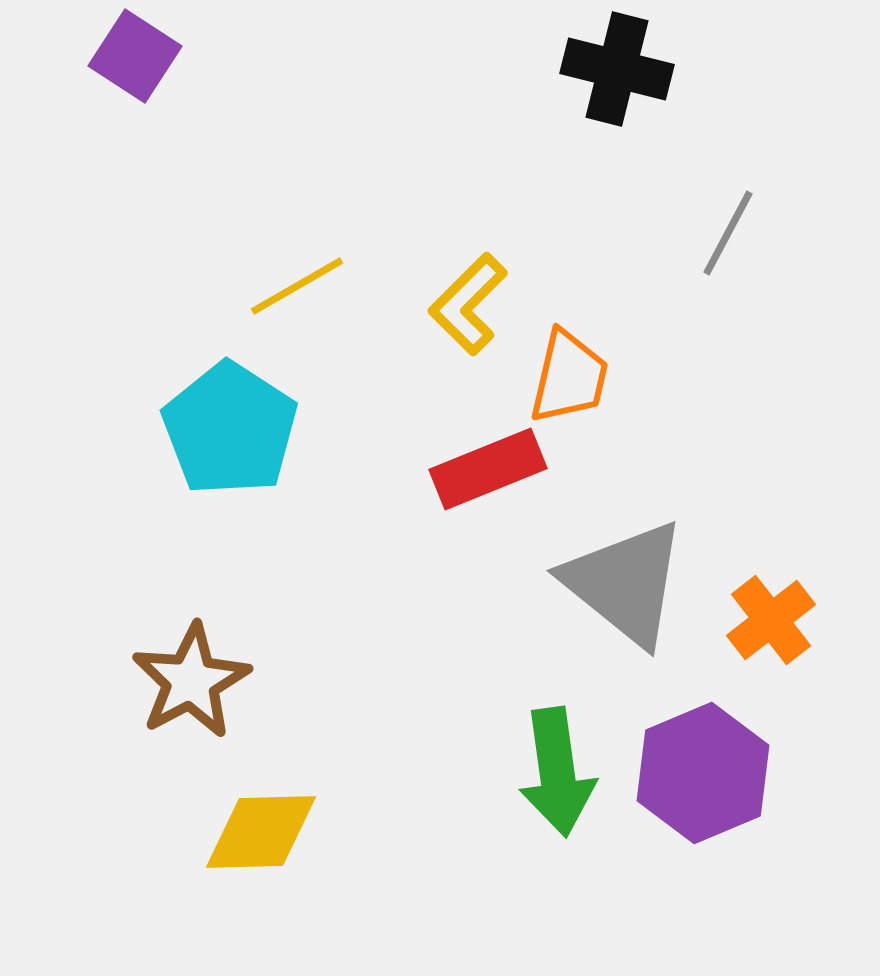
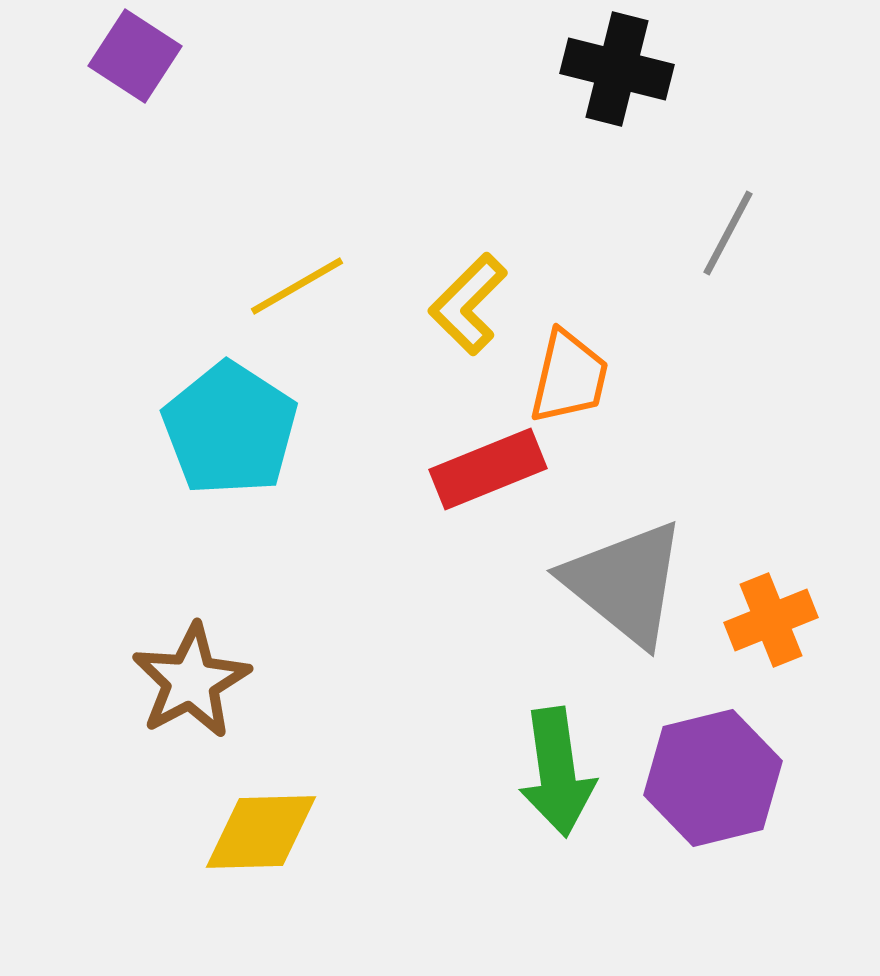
orange cross: rotated 16 degrees clockwise
purple hexagon: moved 10 px right, 5 px down; rotated 9 degrees clockwise
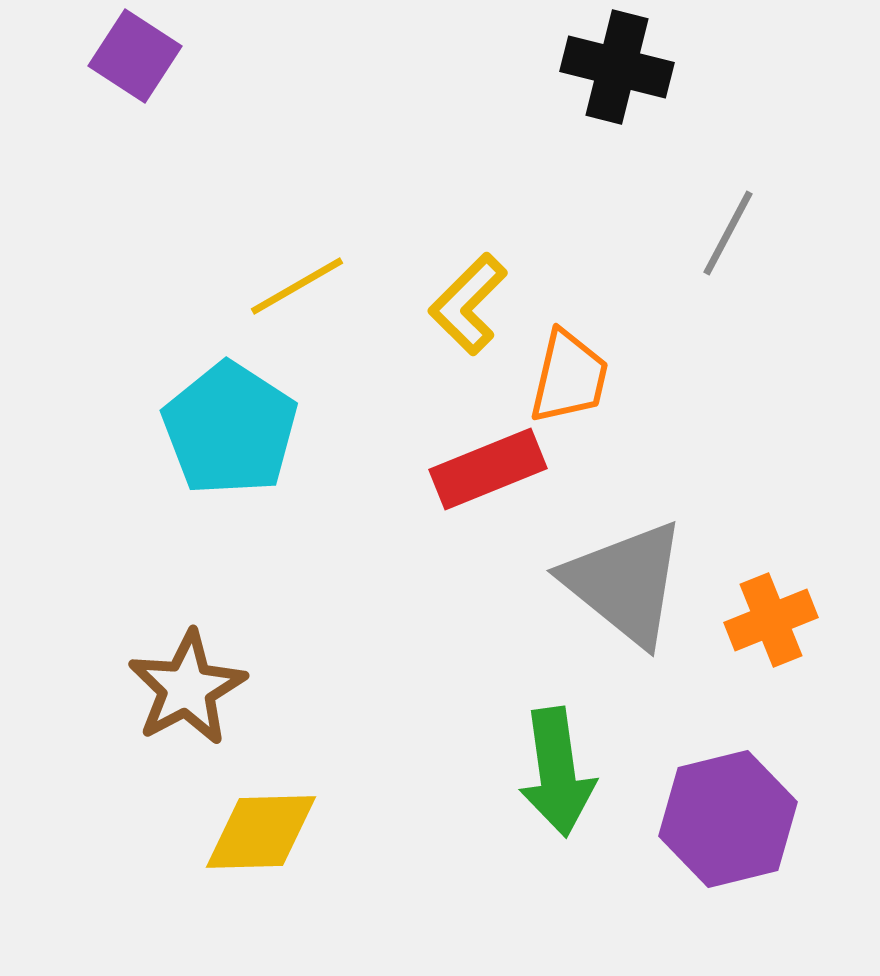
black cross: moved 2 px up
brown star: moved 4 px left, 7 px down
purple hexagon: moved 15 px right, 41 px down
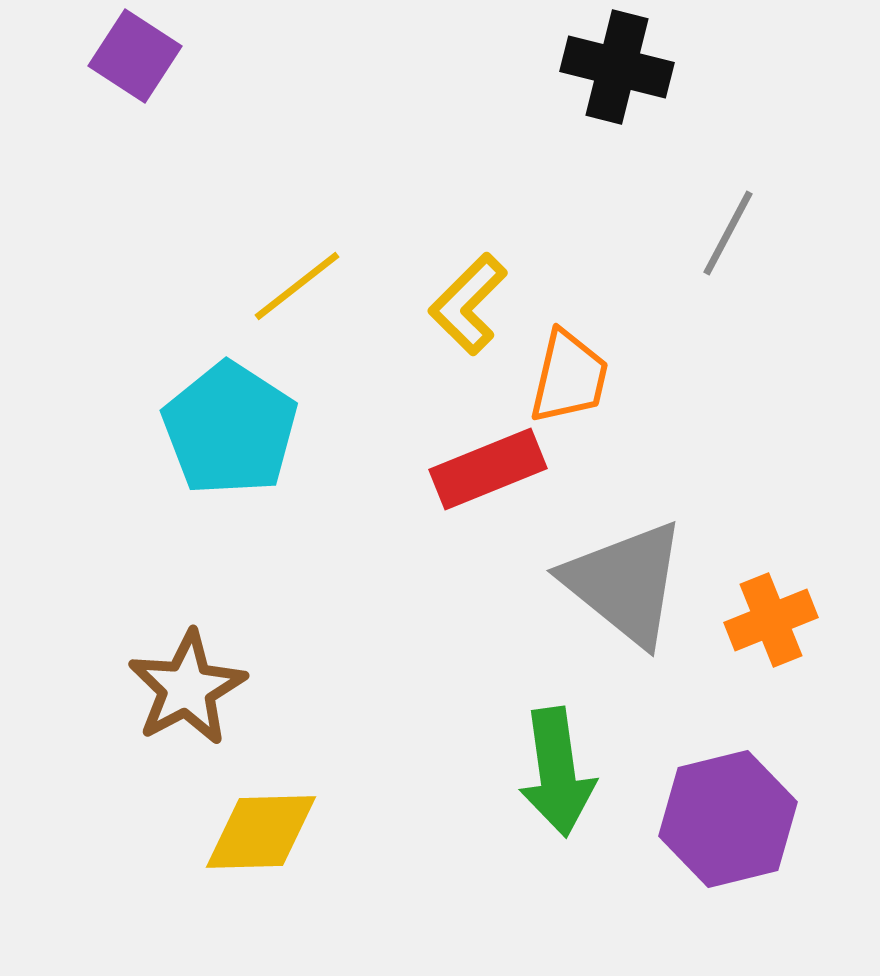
yellow line: rotated 8 degrees counterclockwise
